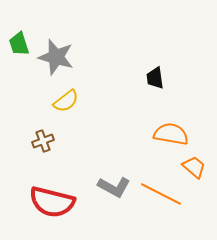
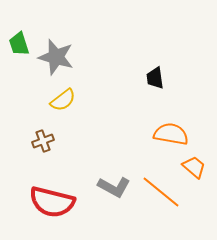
yellow semicircle: moved 3 px left, 1 px up
orange line: moved 2 px up; rotated 12 degrees clockwise
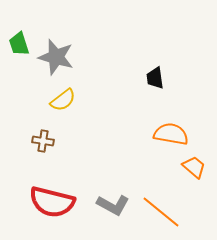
brown cross: rotated 30 degrees clockwise
gray L-shape: moved 1 px left, 18 px down
orange line: moved 20 px down
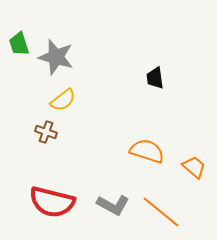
orange semicircle: moved 24 px left, 17 px down; rotated 8 degrees clockwise
brown cross: moved 3 px right, 9 px up; rotated 10 degrees clockwise
